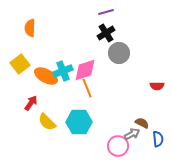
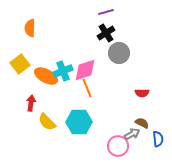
red semicircle: moved 15 px left, 7 px down
red arrow: rotated 28 degrees counterclockwise
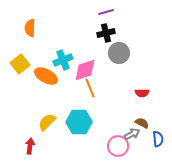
black cross: rotated 18 degrees clockwise
cyan cross: moved 11 px up
orange line: moved 3 px right
red arrow: moved 1 px left, 43 px down
yellow semicircle: rotated 90 degrees clockwise
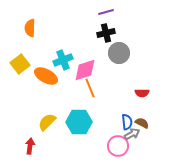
blue semicircle: moved 31 px left, 17 px up
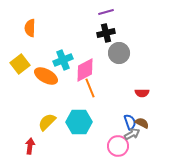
pink diamond: rotated 10 degrees counterclockwise
blue semicircle: moved 3 px right; rotated 14 degrees counterclockwise
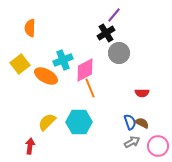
purple line: moved 8 px right, 3 px down; rotated 35 degrees counterclockwise
black cross: rotated 18 degrees counterclockwise
gray arrow: moved 8 px down
pink circle: moved 40 px right
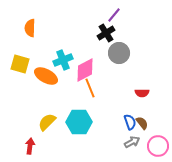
yellow square: rotated 36 degrees counterclockwise
brown semicircle: rotated 24 degrees clockwise
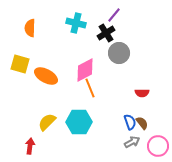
cyan cross: moved 13 px right, 37 px up; rotated 36 degrees clockwise
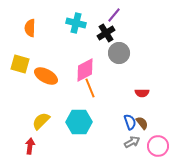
yellow semicircle: moved 6 px left, 1 px up
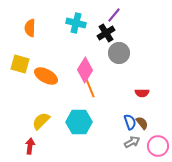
pink diamond: rotated 30 degrees counterclockwise
